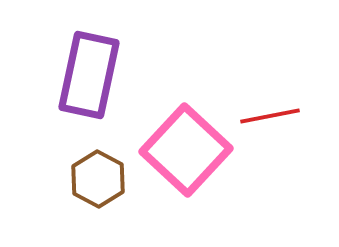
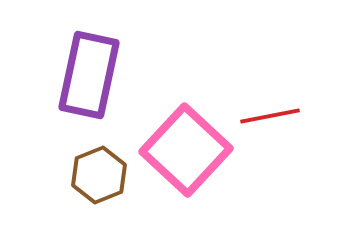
brown hexagon: moved 1 px right, 4 px up; rotated 10 degrees clockwise
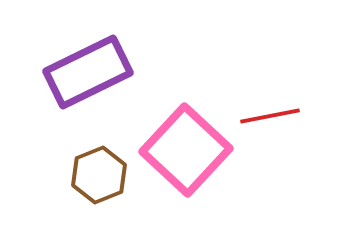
purple rectangle: moved 1 px left, 3 px up; rotated 52 degrees clockwise
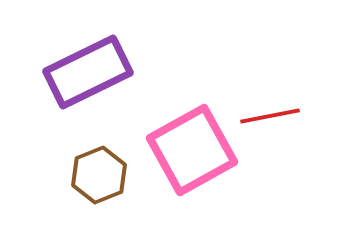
pink square: moved 6 px right; rotated 18 degrees clockwise
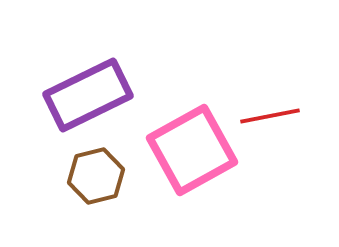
purple rectangle: moved 23 px down
brown hexagon: moved 3 px left, 1 px down; rotated 8 degrees clockwise
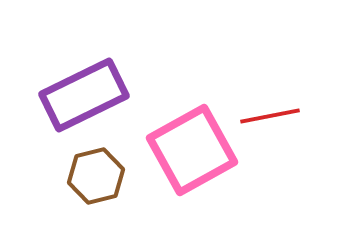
purple rectangle: moved 4 px left
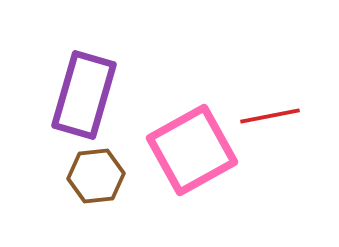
purple rectangle: rotated 48 degrees counterclockwise
brown hexagon: rotated 8 degrees clockwise
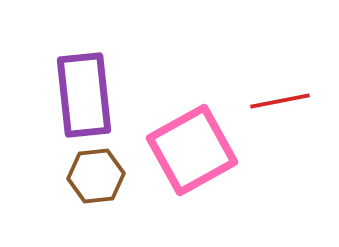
purple rectangle: rotated 22 degrees counterclockwise
red line: moved 10 px right, 15 px up
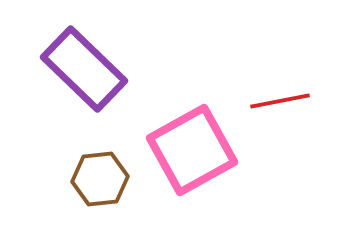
purple rectangle: moved 26 px up; rotated 40 degrees counterclockwise
brown hexagon: moved 4 px right, 3 px down
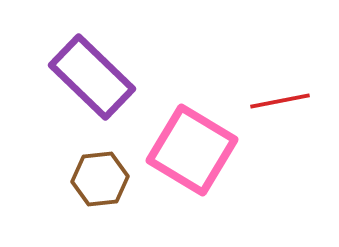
purple rectangle: moved 8 px right, 8 px down
pink square: rotated 30 degrees counterclockwise
